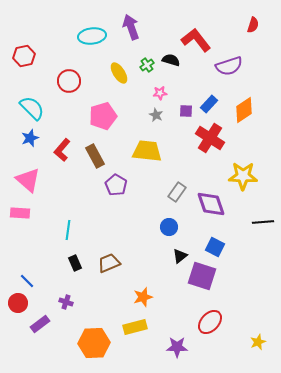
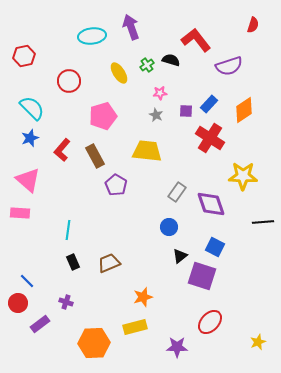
black rectangle at (75, 263): moved 2 px left, 1 px up
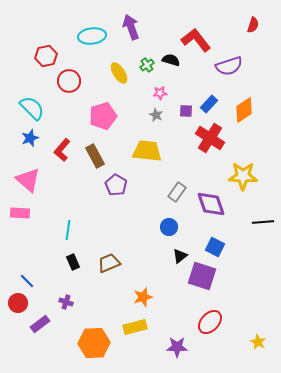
red hexagon at (24, 56): moved 22 px right
yellow star at (258, 342): rotated 21 degrees counterclockwise
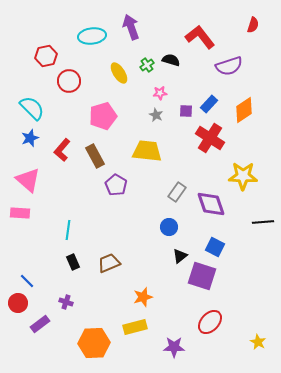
red L-shape at (196, 40): moved 4 px right, 3 px up
purple star at (177, 347): moved 3 px left
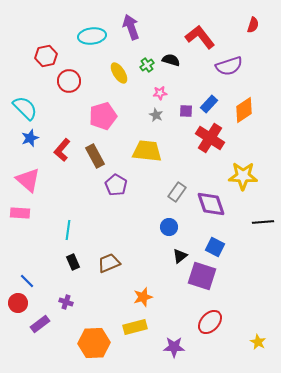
cyan semicircle at (32, 108): moved 7 px left
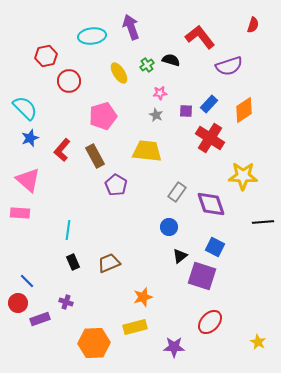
purple rectangle at (40, 324): moved 5 px up; rotated 18 degrees clockwise
